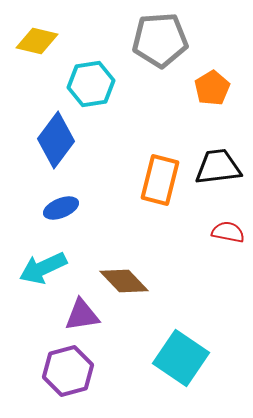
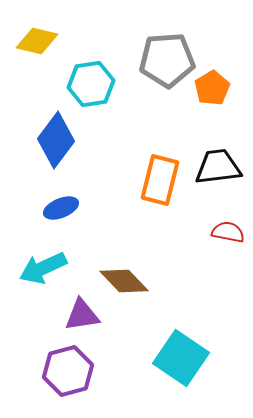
gray pentagon: moved 7 px right, 20 px down
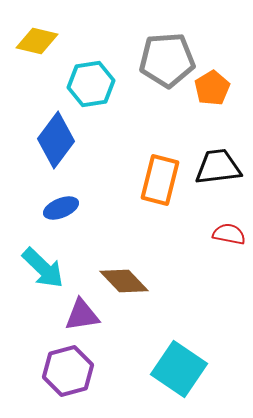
red semicircle: moved 1 px right, 2 px down
cyan arrow: rotated 111 degrees counterclockwise
cyan square: moved 2 px left, 11 px down
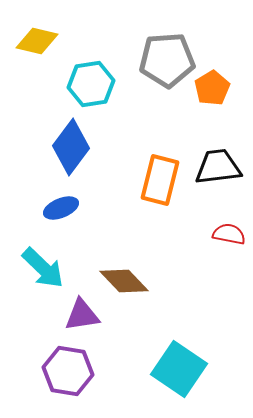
blue diamond: moved 15 px right, 7 px down
purple hexagon: rotated 24 degrees clockwise
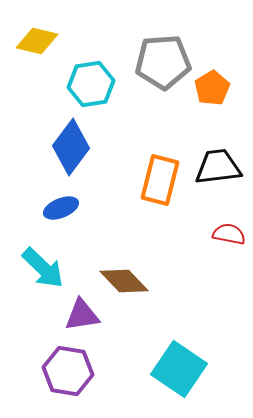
gray pentagon: moved 4 px left, 2 px down
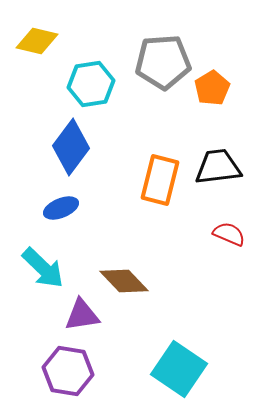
red semicircle: rotated 12 degrees clockwise
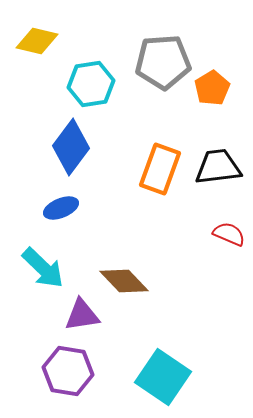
orange rectangle: moved 11 px up; rotated 6 degrees clockwise
cyan square: moved 16 px left, 8 px down
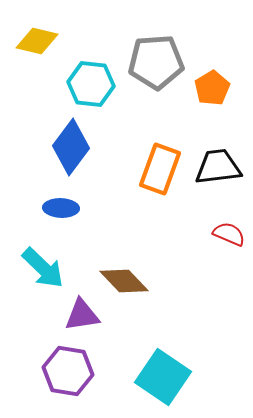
gray pentagon: moved 7 px left
cyan hexagon: rotated 15 degrees clockwise
blue ellipse: rotated 24 degrees clockwise
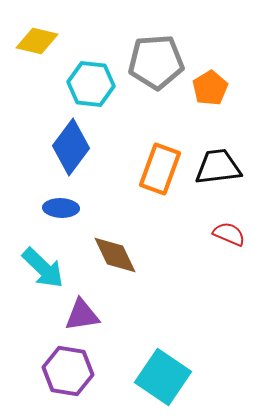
orange pentagon: moved 2 px left
brown diamond: moved 9 px left, 26 px up; rotated 18 degrees clockwise
